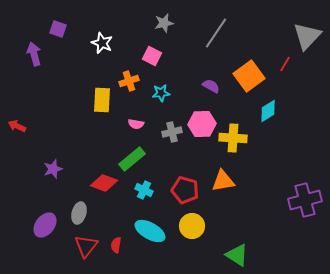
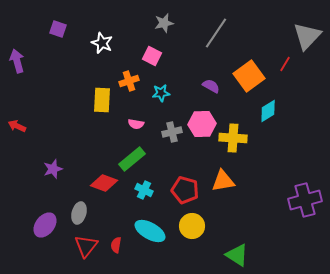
purple arrow: moved 17 px left, 7 px down
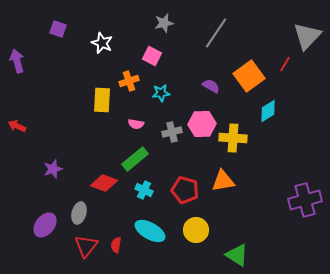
green rectangle: moved 3 px right
yellow circle: moved 4 px right, 4 px down
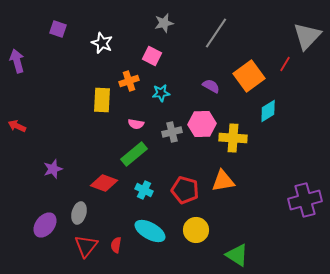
green rectangle: moved 1 px left, 5 px up
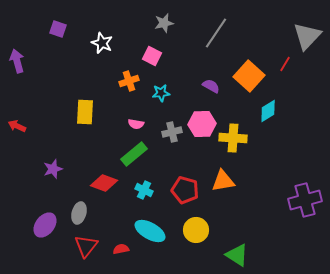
orange square: rotated 12 degrees counterclockwise
yellow rectangle: moved 17 px left, 12 px down
red semicircle: moved 5 px right, 4 px down; rotated 70 degrees clockwise
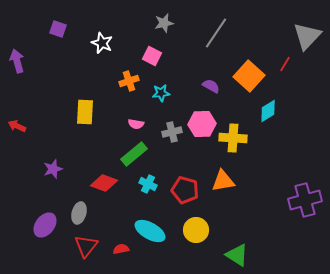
cyan cross: moved 4 px right, 6 px up
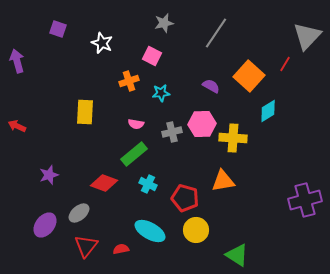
purple star: moved 4 px left, 6 px down
red pentagon: moved 8 px down
gray ellipse: rotated 35 degrees clockwise
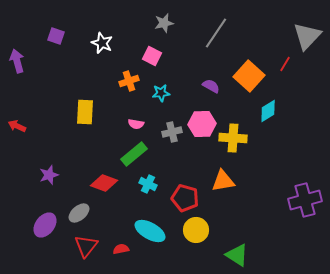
purple square: moved 2 px left, 7 px down
